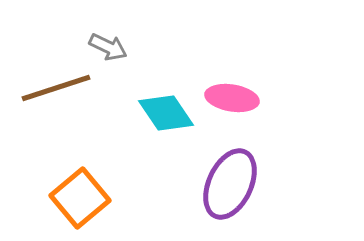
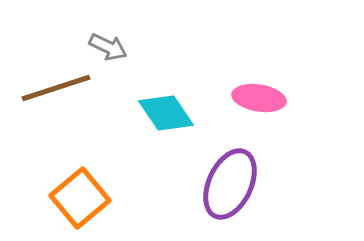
pink ellipse: moved 27 px right
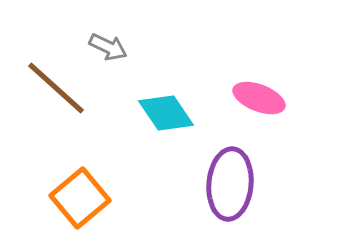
brown line: rotated 60 degrees clockwise
pink ellipse: rotated 12 degrees clockwise
purple ellipse: rotated 20 degrees counterclockwise
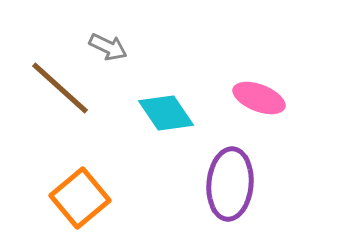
brown line: moved 4 px right
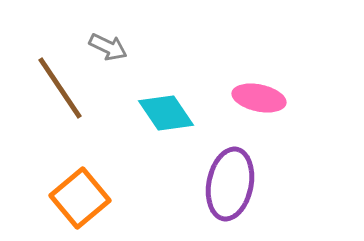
brown line: rotated 14 degrees clockwise
pink ellipse: rotated 9 degrees counterclockwise
purple ellipse: rotated 6 degrees clockwise
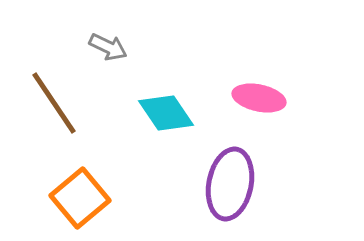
brown line: moved 6 px left, 15 px down
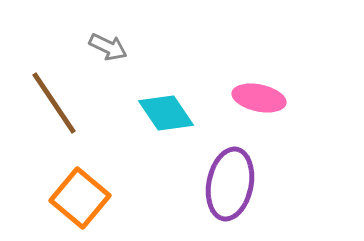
orange square: rotated 10 degrees counterclockwise
